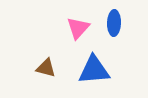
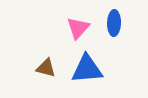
blue triangle: moved 7 px left, 1 px up
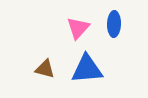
blue ellipse: moved 1 px down
brown triangle: moved 1 px left, 1 px down
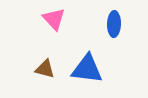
pink triangle: moved 24 px left, 9 px up; rotated 25 degrees counterclockwise
blue triangle: rotated 12 degrees clockwise
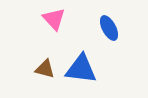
blue ellipse: moved 5 px left, 4 px down; rotated 30 degrees counterclockwise
blue triangle: moved 6 px left
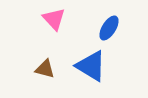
blue ellipse: rotated 60 degrees clockwise
blue triangle: moved 10 px right, 3 px up; rotated 24 degrees clockwise
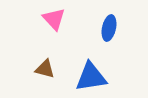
blue ellipse: rotated 20 degrees counterclockwise
blue triangle: moved 11 px down; rotated 40 degrees counterclockwise
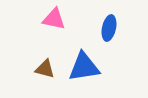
pink triangle: rotated 35 degrees counterclockwise
blue triangle: moved 7 px left, 10 px up
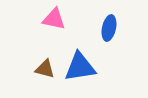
blue triangle: moved 4 px left
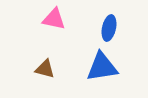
blue triangle: moved 22 px right
